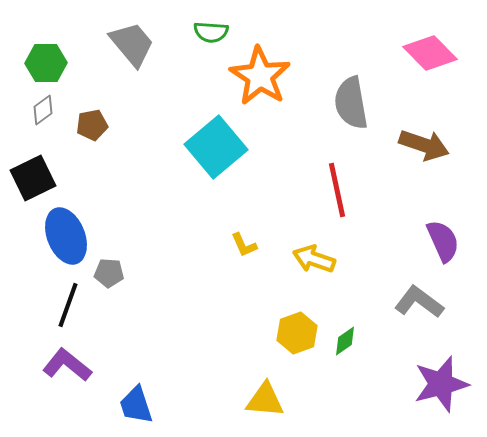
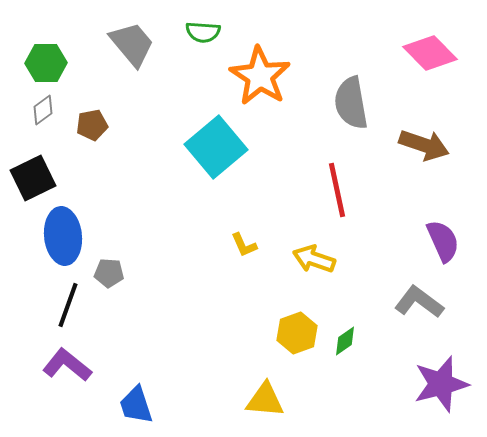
green semicircle: moved 8 px left
blue ellipse: moved 3 px left; rotated 16 degrees clockwise
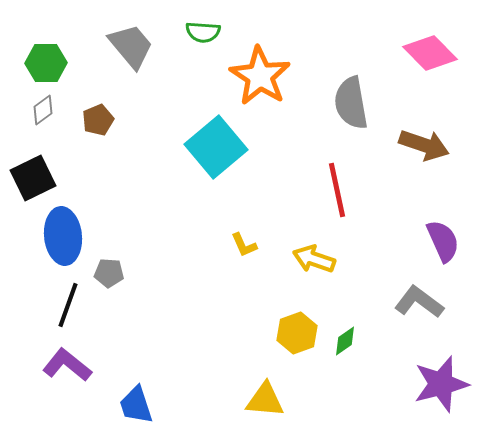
gray trapezoid: moved 1 px left, 2 px down
brown pentagon: moved 6 px right, 5 px up; rotated 12 degrees counterclockwise
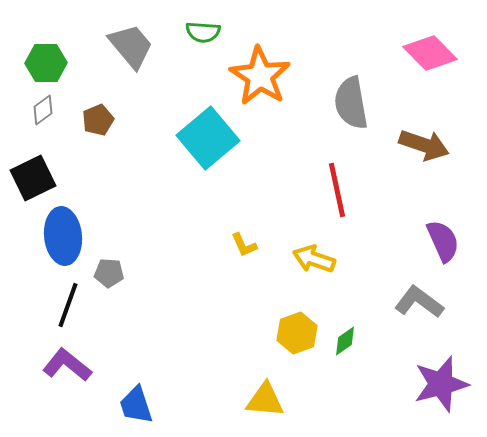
cyan square: moved 8 px left, 9 px up
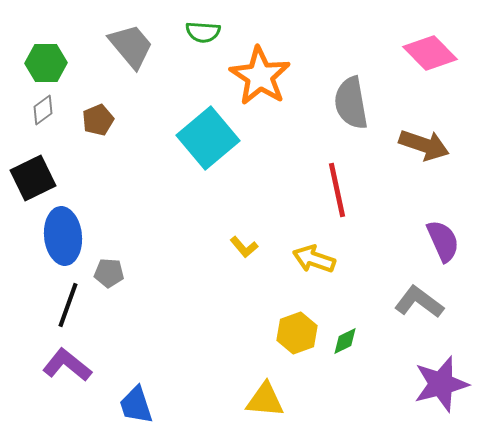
yellow L-shape: moved 2 px down; rotated 16 degrees counterclockwise
green diamond: rotated 8 degrees clockwise
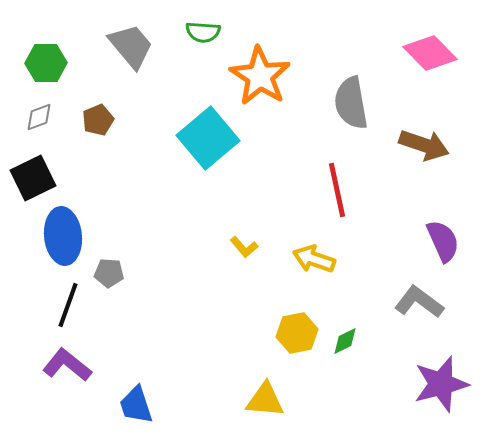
gray diamond: moved 4 px left, 7 px down; rotated 16 degrees clockwise
yellow hexagon: rotated 9 degrees clockwise
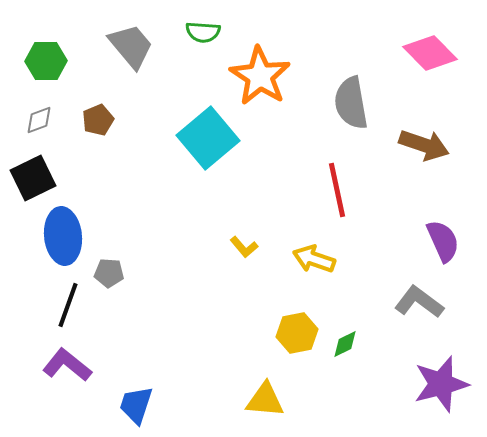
green hexagon: moved 2 px up
gray diamond: moved 3 px down
green diamond: moved 3 px down
blue trapezoid: rotated 36 degrees clockwise
